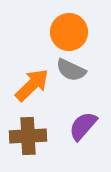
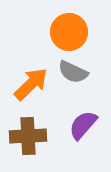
gray semicircle: moved 2 px right, 2 px down
orange arrow: moved 1 px left, 1 px up
purple semicircle: moved 1 px up
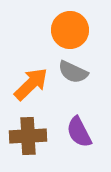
orange circle: moved 1 px right, 2 px up
purple semicircle: moved 4 px left, 7 px down; rotated 68 degrees counterclockwise
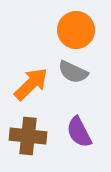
orange circle: moved 6 px right
brown cross: rotated 9 degrees clockwise
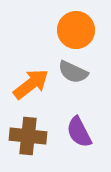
orange arrow: rotated 6 degrees clockwise
